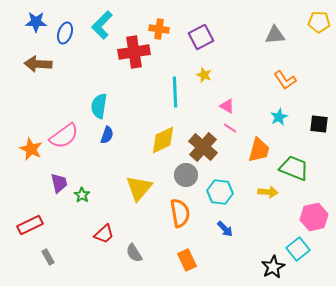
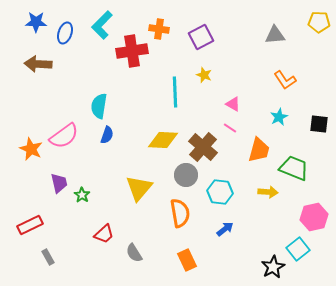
red cross: moved 2 px left, 1 px up
pink triangle: moved 6 px right, 2 px up
yellow diamond: rotated 28 degrees clockwise
blue arrow: rotated 84 degrees counterclockwise
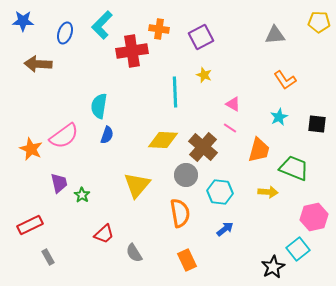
blue star: moved 13 px left, 1 px up
black square: moved 2 px left
yellow triangle: moved 2 px left, 3 px up
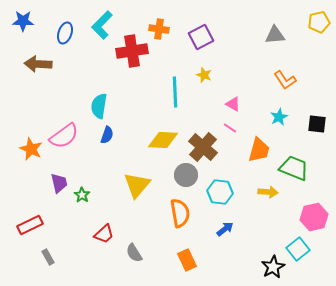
yellow pentagon: rotated 15 degrees counterclockwise
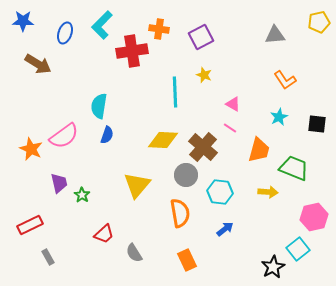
brown arrow: rotated 152 degrees counterclockwise
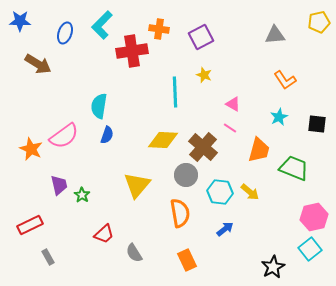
blue star: moved 3 px left
purple trapezoid: moved 2 px down
yellow arrow: moved 18 px left; rotated 36 degrees clockwise
cyan square: moved 12 px right
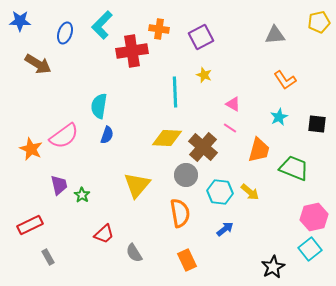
yellow diamond: moved 4 px right, 2 px up
